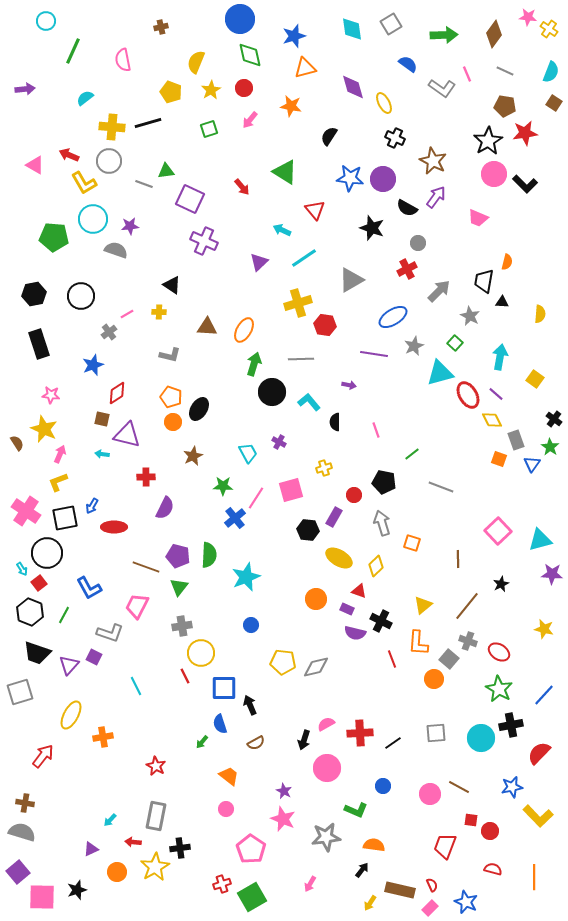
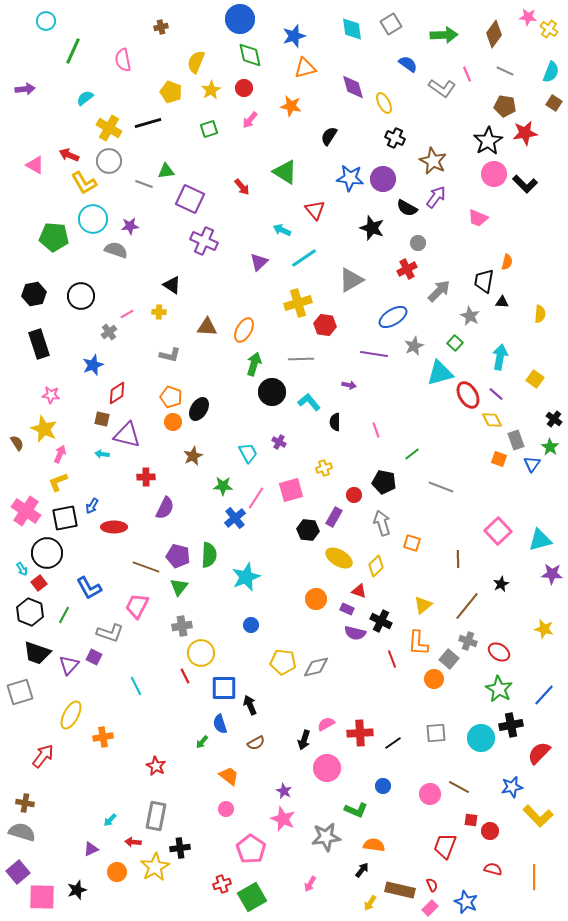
yellow cross at (112, 127): moved 3 px left, 1 px down; rotated 25 degrees clockwise
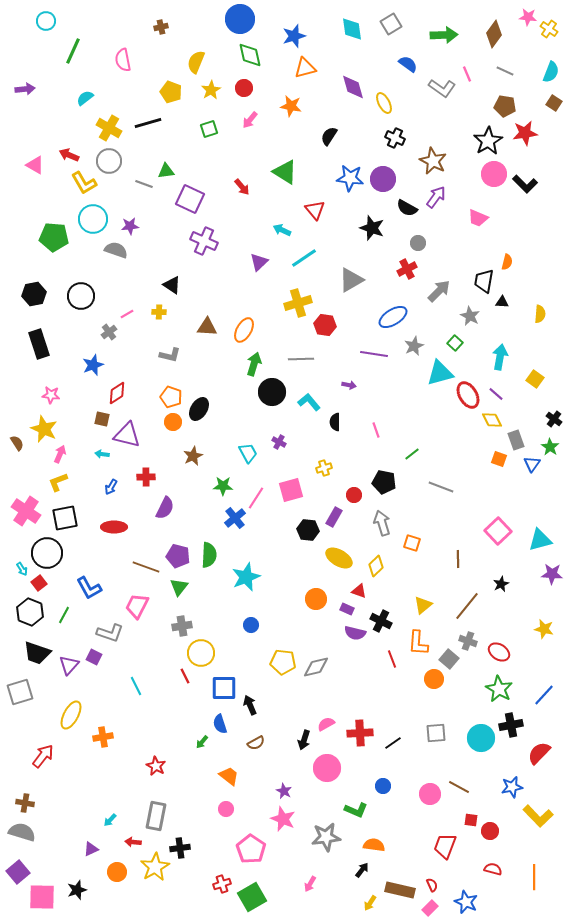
blue arrow at (92, 506): moved 19 px right, 19 px up
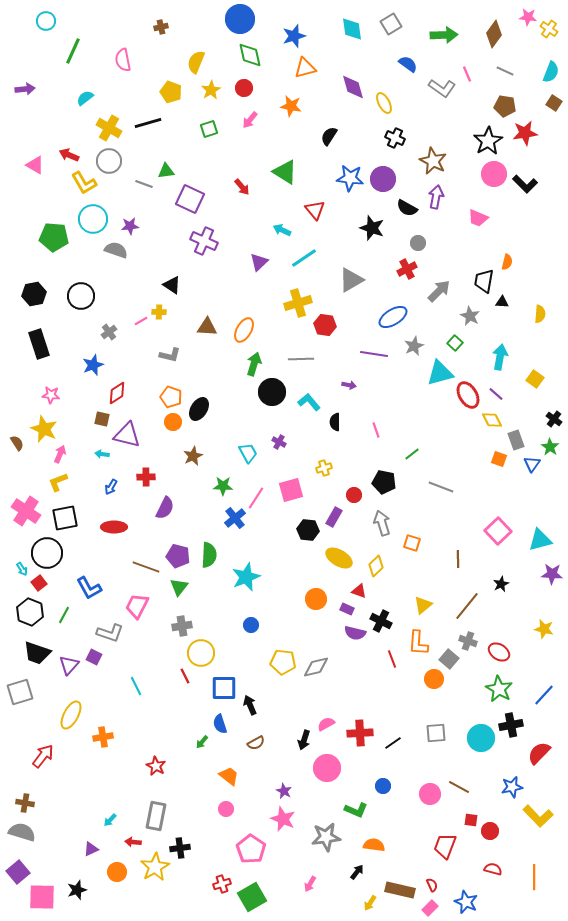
purple arrow at (436, 197): rotated 25 degrees counterclockwise
pink line at (127, 314): moved 14 px right, 7 px down
black arrow at (362, 870): moved 5 px left, 2 px down
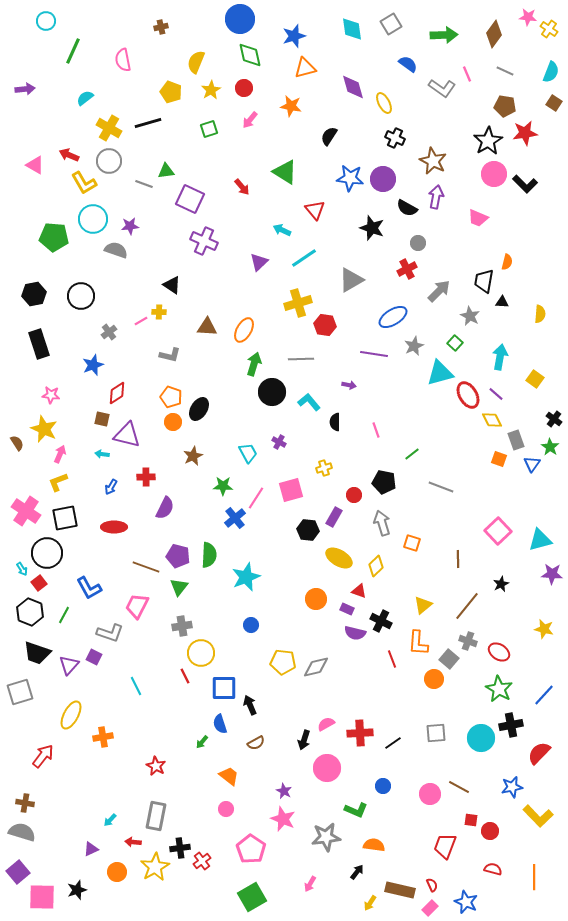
red cross at (222, 884): moved 20 px left, 23 px up; rotated 18 degrees counterclockwise
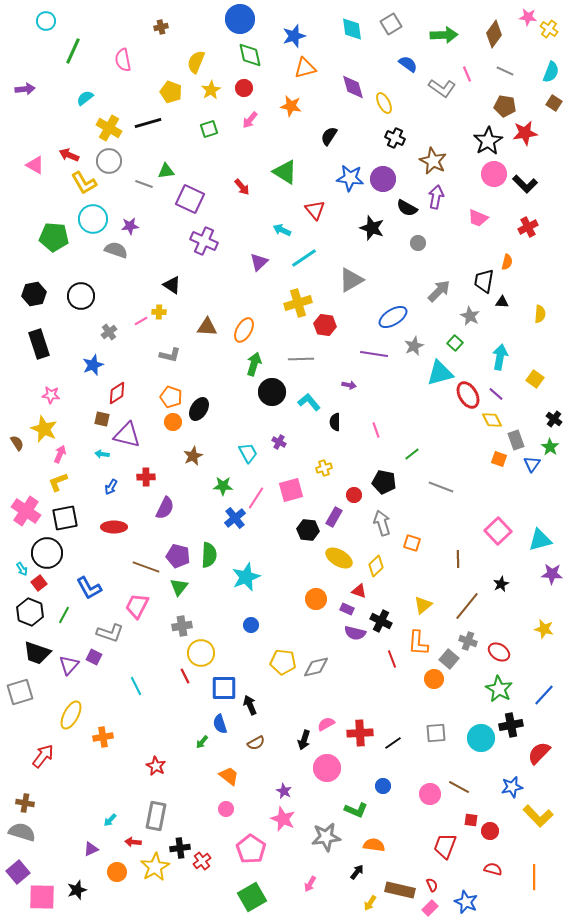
red cross at (407, 269): moved 121 px right, 42 px up
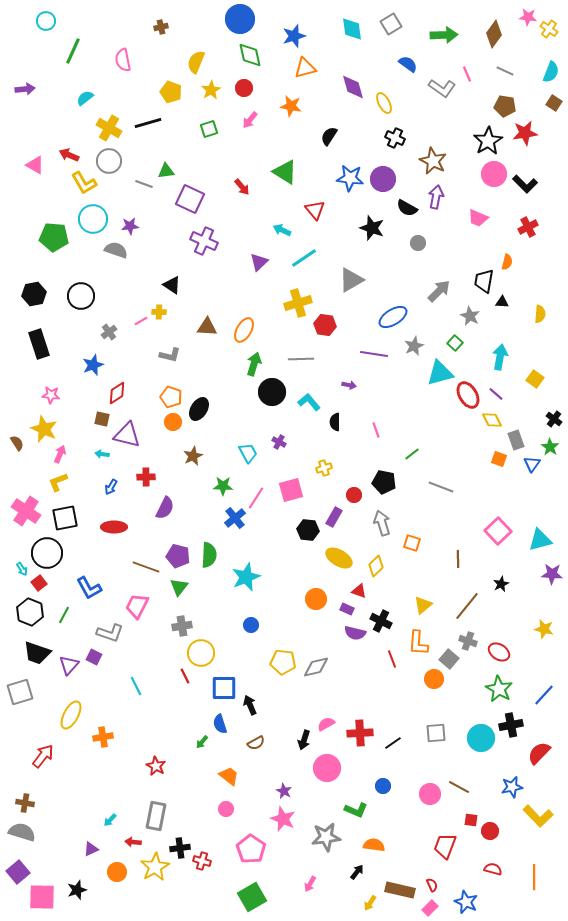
red cross at (202, 861): rotated 36 degrees counterclockwise
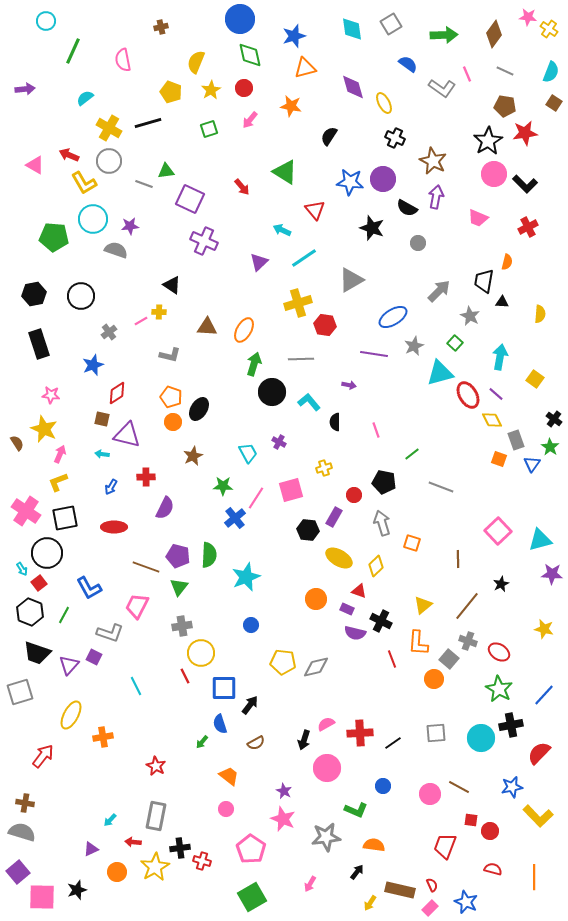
blue star at (350, 178): moved 4 px down
black arrow at (250, 705): rotated 60 degrees clockwise
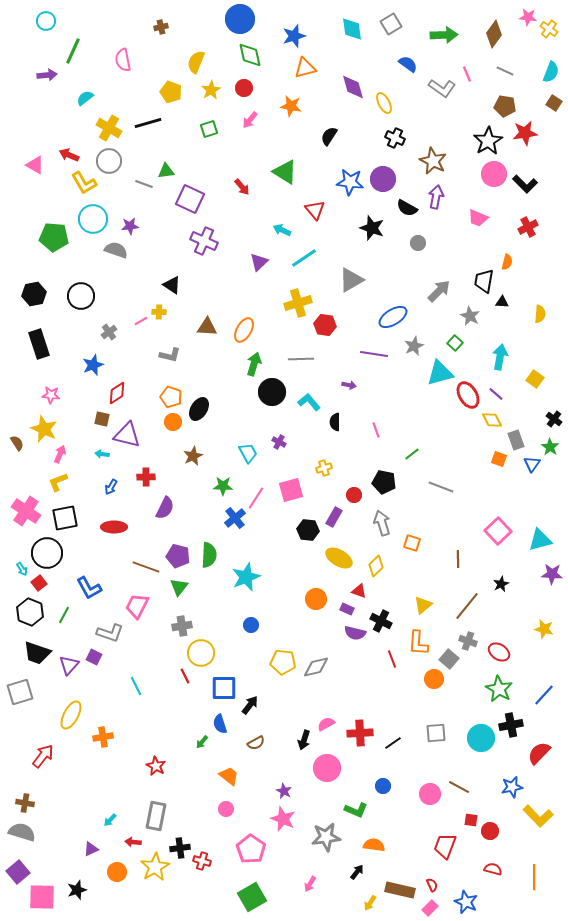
purple arrow at (25, 89): moved 22 px right, 14 px up
